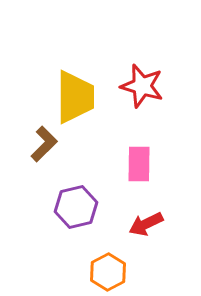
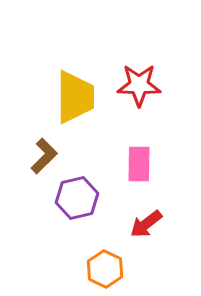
red star: moved 3 px left, 1 px up; rotated 15 degrees counterclockwise
brown L-shape: moved 12 px down
purple hexagon: moved 1 px right, 9 px up
red arrow: rotated 12 degrees counterclockwise
orange hexagon: moved 3 px left, 3 px up; rotated 6 degrees counterclockwise
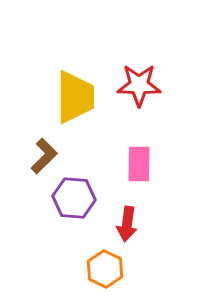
purple hexagon: moved 3 px left; rotated 18 degrees clockwise
red arrow: moved 19 px left; rotated 44 degrees counterclockwise
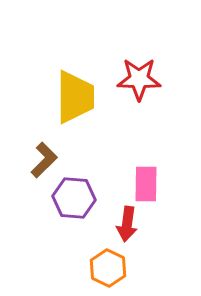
red star: moved 6 px up
brown L-shape: moved 4 px down
pink rectangle: moved 7 px right, 20 px down
orange hexagon: moved 3 px right, 1 px up
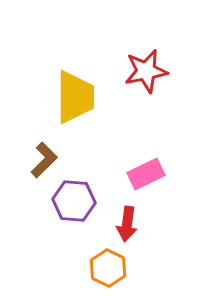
red star: moved 7 px right, 8 px up; rotated 12 degrees counterclockwise
pink rectangle: moved 10 px up; rotated 63 degrees clockwise
purple hexagon: moved 3 px down
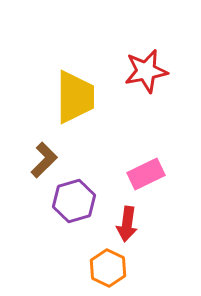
purple hexagon: rotated 21 degrees counterclockwise
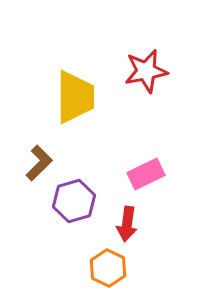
brown L-shape: moved 5 px left, 3 px down
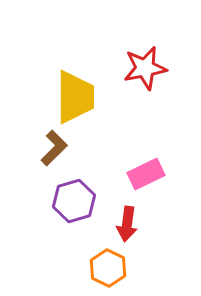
red star: moved 1 px left, 3 px up
brown L-shape: moved 15 px right, 15 px up
